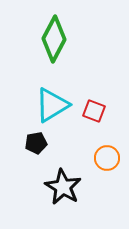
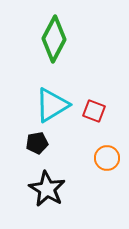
black pentagon: moved 1 px right
black star: moved 16 px left, 2 px down
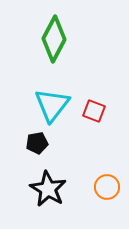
cyan triangle: rotated 21 degrees counterclockwise
orange circle: moved 29 px down
black star: moved 1 px right
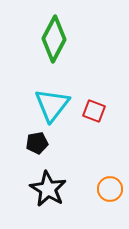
orange circle: moved 3 px right, 2 px down
